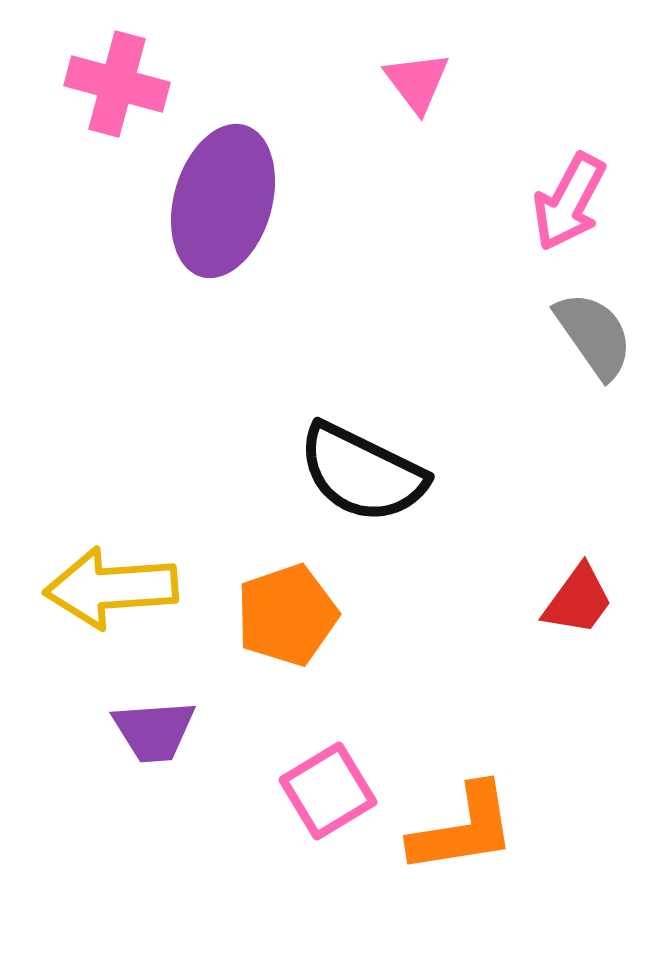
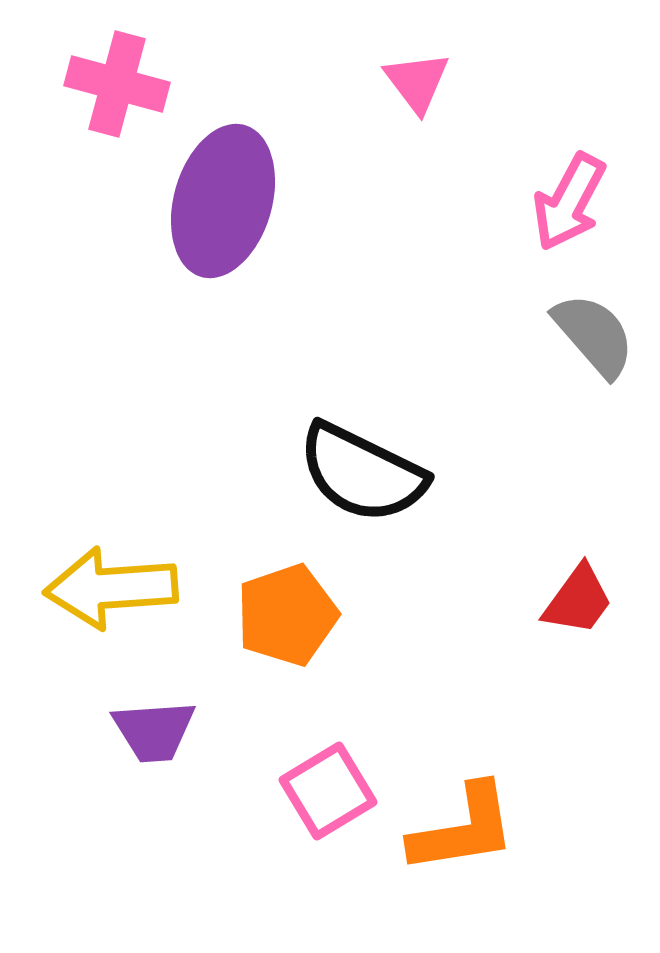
gray semicircle: rotated 6 degrees counterclockwise
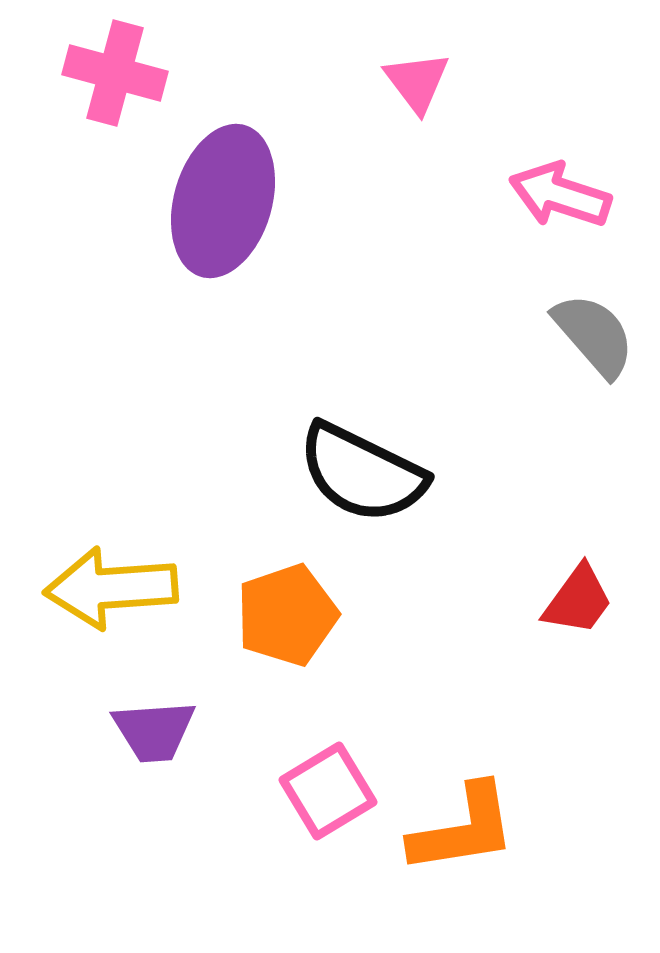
pink cross: moved 2 px left, 11 px up
pink arrow: moved 9 px left, 7 px up; rotated 80 degrees clockwise
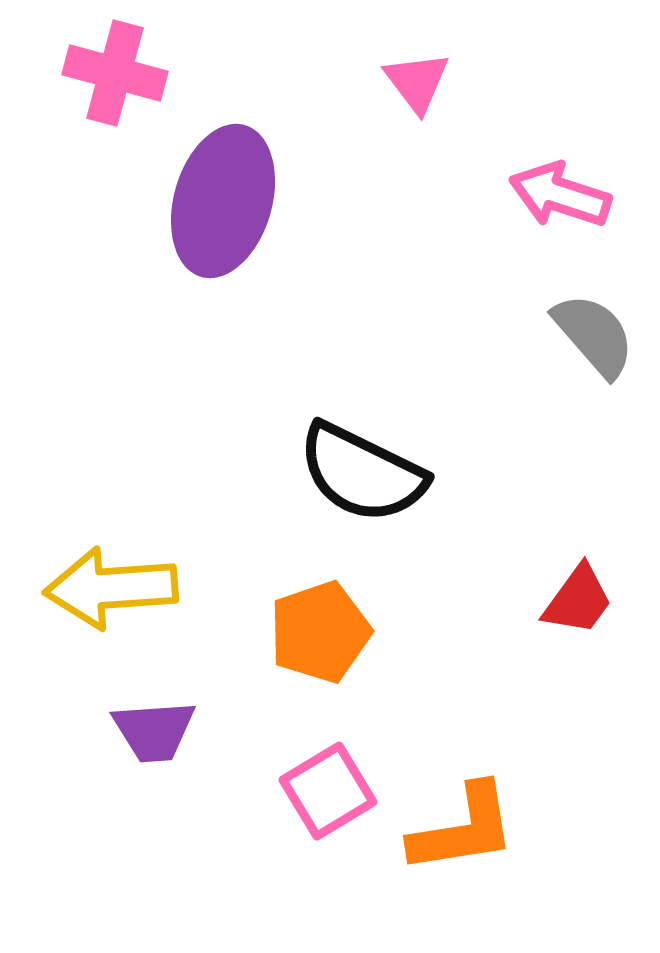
orange pentagon: moved 33 px right, 17 px down
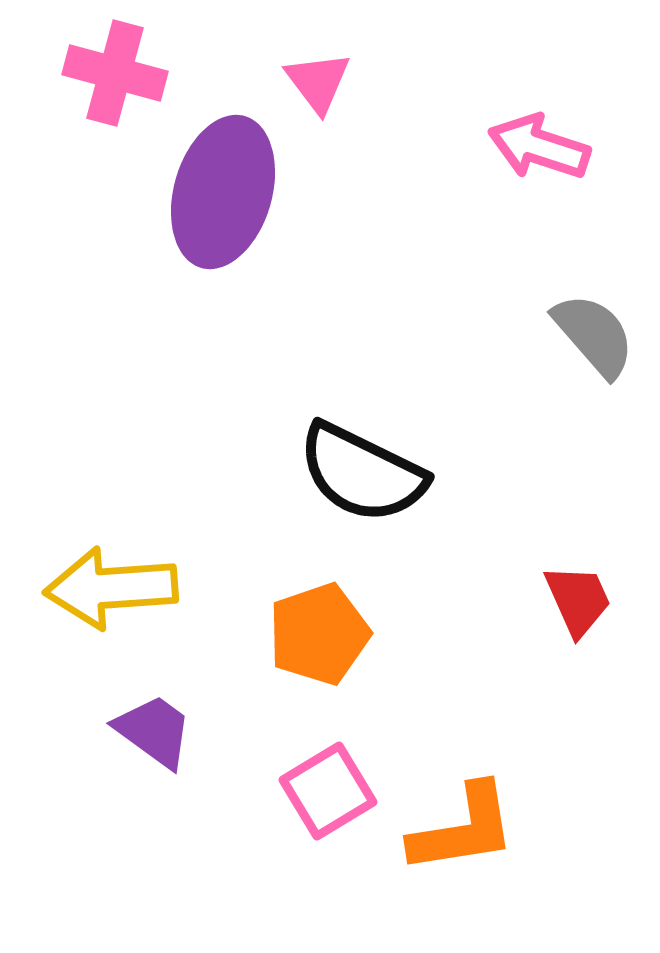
pink triangle: moved 99 px left
pink arrow: moved 21 px left, 48 px up
purple ellipse: moved 9 px up
red trapezoid: rotated 60 degrees counterclockwise
orange pentagon: moved 1 px left, 2 px down
purple trapezoid: rotated 140 degrees counterclockwise
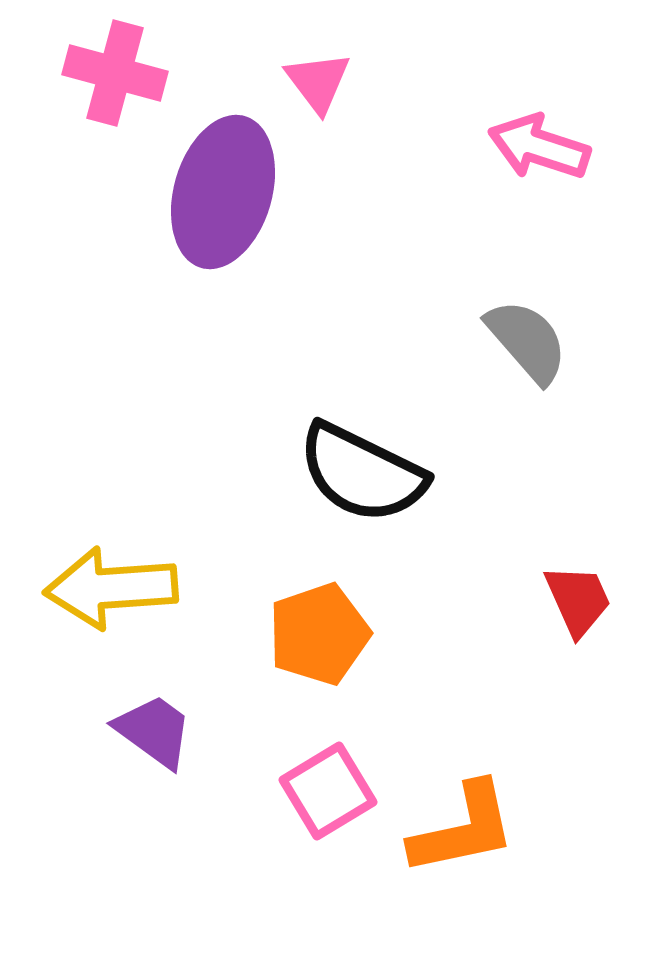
gray semicircle: moved 67 px left, 6 px down
orange L-shape: rotated 3 degrees counterclockwise
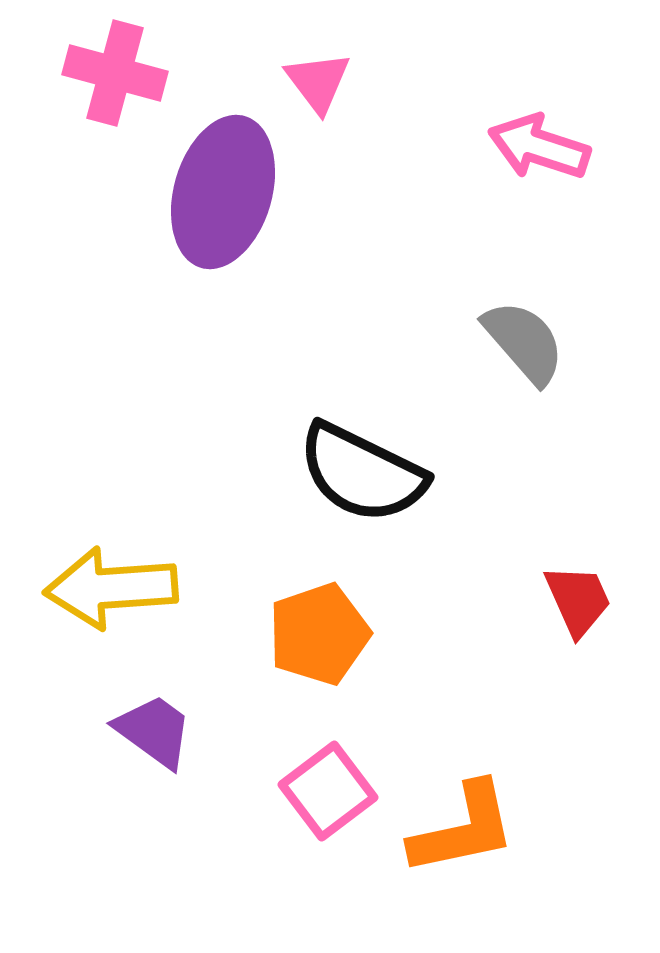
gray semicircle: moved 3 px left, 1 px down
pink square: rotated 6 degrees counterclockwise
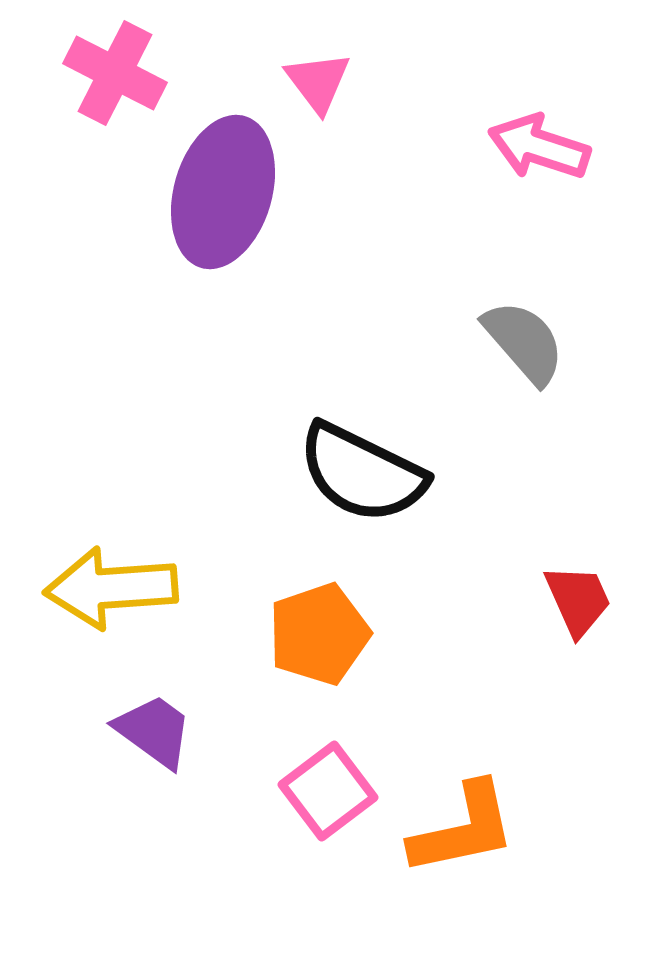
pink cross: rotated 12 degrees clockwise
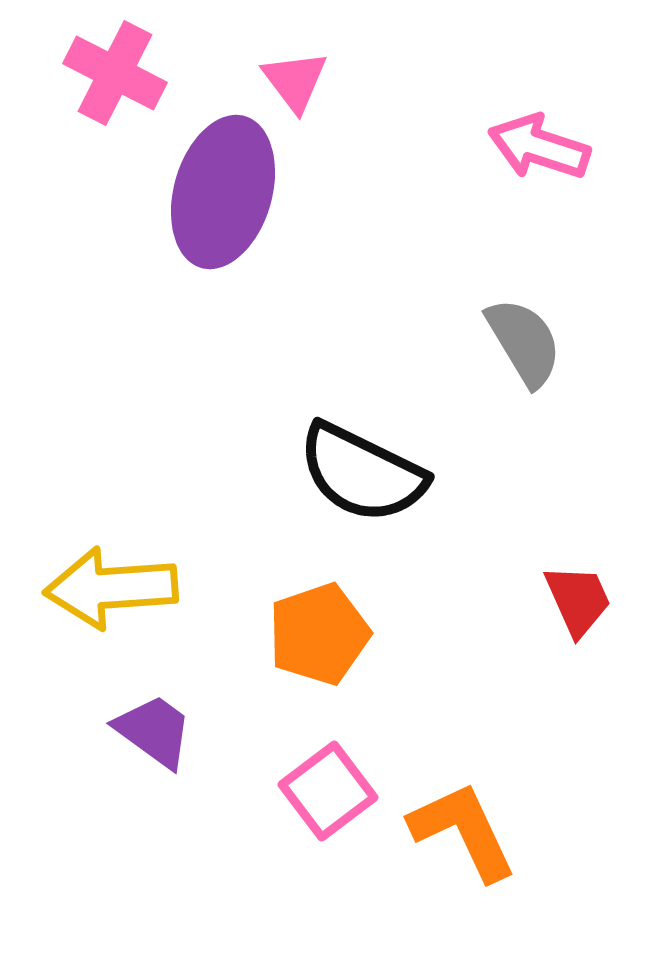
pink triangle: moved 23 px left, 1 px up
gray semicircle: rotated 10 degrees clockwise
orange L-shape: moved 2 px down; rotated 103 degrees counterclockwise
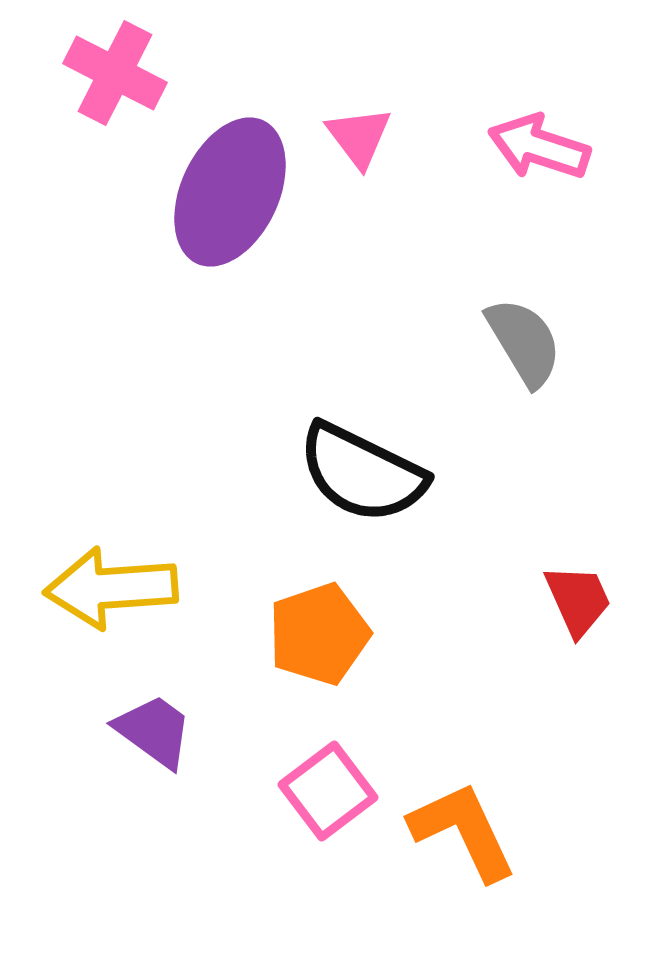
pink triangle: moved 64 px right, 56 px down
purple ellipse: moved 7 px right; rotated 9 degrees clockwise
